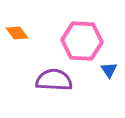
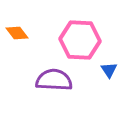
pink hexagon: moved 2 px left, 1 px up
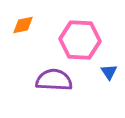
orange diamond: moved 6 px right, 8 px up; rotated 65 degrees counterclockwise
blue triangle: moved 2 px down
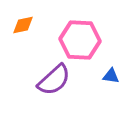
blue triangle: moved 2 px right, 4 px down; rotated 48 degrees counterclockwise
purple semicircle: rotated 135 degrees clockwise
